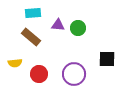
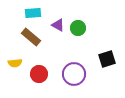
purple triangle: rotated 24 degrees clockwise
black square: rotated 18 degrees counterclockwise
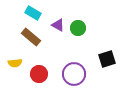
cyan rectangle: rotated 35 degrees clockwise
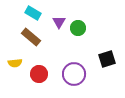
purple triangle: moved 1 px right, 3 px up; rotated 32 degrees clockwise
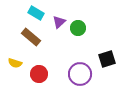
cyan rectangle: moved 3 px right
purple triangle: rotated 16 degrees clockwise
yellow semicircle: rotated 24 degrees clockwise
purple circle: moved 6 px right
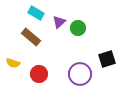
yellow semicircle: moved 2 px left
